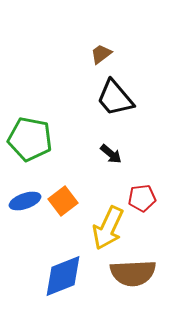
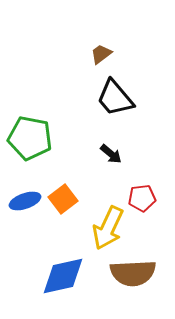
green pentagon: moved 1 px up
orange square: moved 2 px up
blue diamond: rotated 9 degrees clockwise
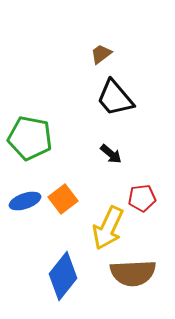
blue diamond: rotated 39 degrees counterclockwise
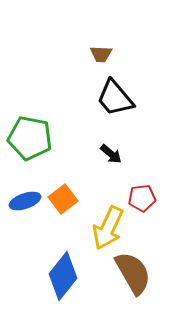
brown trapezoid: rotated 140 degrees counterclockwise
brown semicircle: rotated 117 degrees counterclockwise
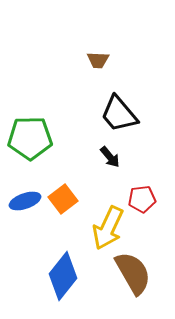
brown trapezoid: moved 3 px left, 6 px down
black trapezoid: moved 4 px right, 16 px down
green pentagon: rotated 12 degrees counterclockwise
black arrow: moved 1 px left, 3 px down; rotated 10 degrees clockwise
red pentagon: moved 1 px down
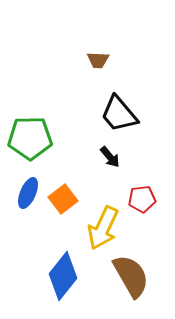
blue ellipse: moved 3 px right, 8 px up; rotated 48 degrees counterclockwise
yellow arrow: moved 5 px left
brown semicircle: moved 2 px left, 3 px down
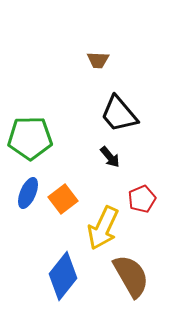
red pentagon: rotated 16 degrees counterclockwise
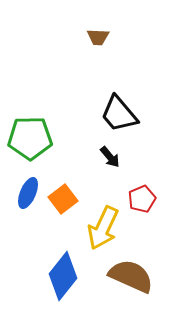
brown trapezoid: moved 23 px up
brown semicircle: rotated 36 degrees counterclockwise
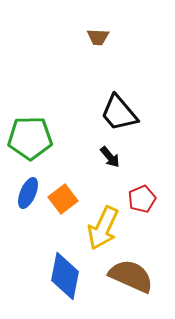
black trapezoid: moved 1 px up
blue diamond: moved 2 px right; rotated 27 degrees counterclockwise
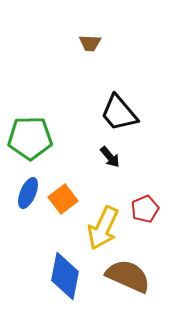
brown trapezoid: moved 8 px left, 6 px down
red pentagon: moved 3 px right, 10 px down
brown semicircle: moved 3 px left
